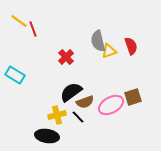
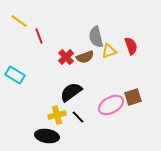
red line: moved 6 px right, 7 px down
gray semicircle: moved 2 px left, 4 px up
brown semicircle: moved 45 px up
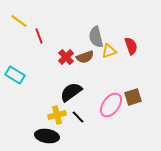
pink ellipse: rotated 25 degrees counterclockwise
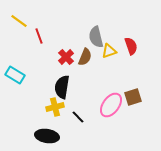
brown semicircle: rotated 48 degrees counterclockwise
black semicircle: moved 9 px left, 5 px up; rotated 45 degrees counterclockwise
yellow cross: moved 2 px left, 8 px up
